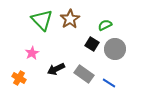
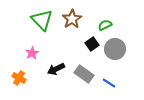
brown star: moved 2 px right
black square: rotated 24 degrees clockwise
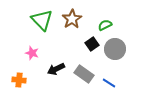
pink star: rotated 24 degrees counterclockwise
orange cross: moved 2 px down; rotated 24 degrees counterclockwise
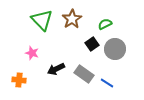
green semicircle: moved 1 px up
blue line: moved 2 px left
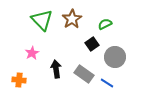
gray circle: moved 8 px down
pink star: rotated 24 degrees clockwise
black arrow: rotated 108 degrees clockwise
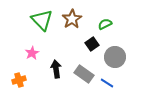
orange cross: rotated 24 degrees counterclockwise
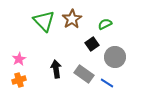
green triangle: moved 2 px right, 1 px down
pink star: moved 13 px left, 6 px down
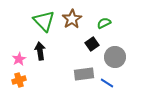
green semicircle: moved 1 px left, 1 px up
black arrow: moved 16 px left, 18 px up
gray rectangle: rotated 42 degrees counterclockwise
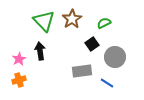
gray rectangle: moved 2 px left, 3 px up
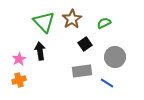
green triangle: moved 1 px down
black square: moved 7 px left
